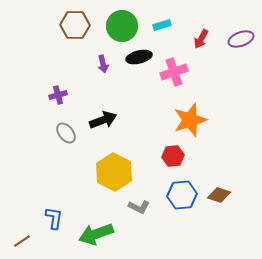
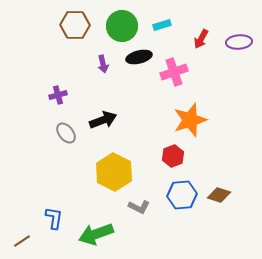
purple ellipse: moved 2 px left, 3 px down; rotated 15 degrees clockwise
red hexagon: rotated 15 degrees counterclockwise
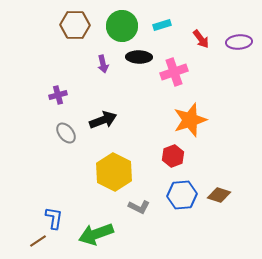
red arrow: rotated 66 degrees counterclockwise
black ellipse: rotated 15 degrees clockwise
brown line: moved 16 px right
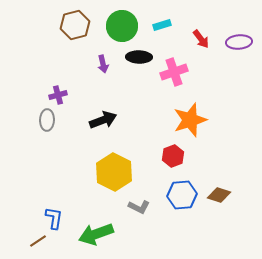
brown hexagon: rotated 16 degrees counterclockwise
gray ellipse: moved 19 px left, 13 px up; rotated 40 degrees clockwise
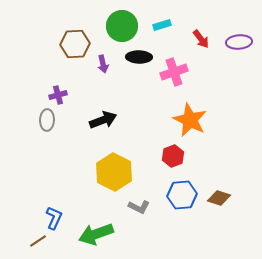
brown hexagon: moved 19 px down; rotated 12 degrees clockwise
orange star: rotated 28 degrees counterclockwise
brown diamond: moved 3 px down
blue L-shape: rotated 15 degrees clockwise
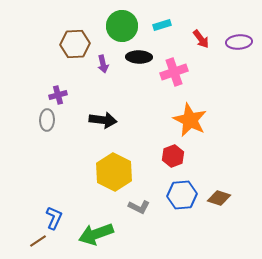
black arrow: rotated 28 degrees clockwise
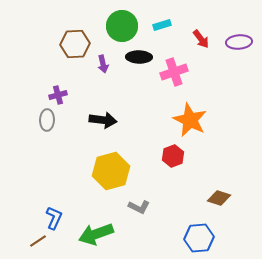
yellow hexagon: moved 3 px left, 1 px up; rotated 18 degrees clockwise
blue hexagon: moved 17 px right, 43 px down
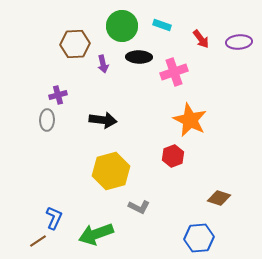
cyan rectangle: rotated 36 degrees clockwise
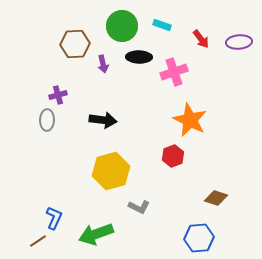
brown diamond: moved 3 px left
